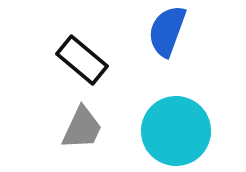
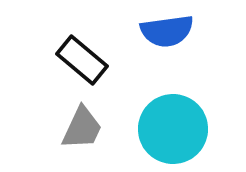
blue semicircle: rotated 118 degrees counterclockwise
cyan circle: moved 3 px left, 2 px up
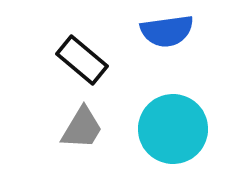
gray trapezoid: rotated 6 degrees clockwise
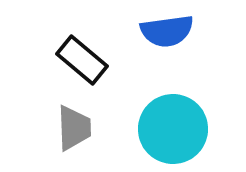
gray trapezoid: moved 8 px left; rotated 33 degrees counterclockwise
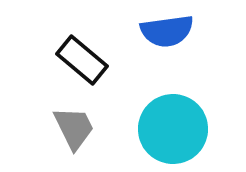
gray trapezoid: rotated 24 degrees counterclockwise
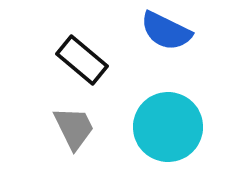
blue semicircle: moved 1 px left; rotated 34 degrees clockwise
cyan circle: moved 5 px left, 2 px up
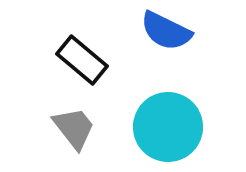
gray trapezoid: rotated 12 degrees counterclockwise
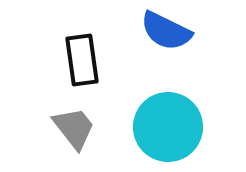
black rectangle: rotated 42 degrees clockwise
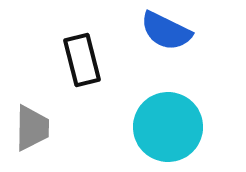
black rectangle: rotated 6 degrees counterclockwise
gray trapezoid: moved 42 px left; rotated 39 degrees clockwise
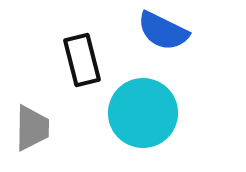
blue semicircle: moved 3 px left
cyan circle: moved 25 px left, 14 px up
